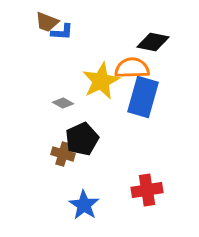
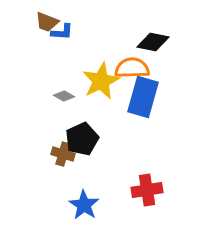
gray diamond: moved 1 px right, 7 px up
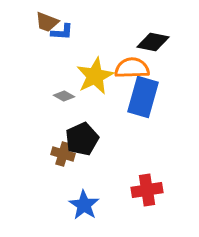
yellow star: moved 6 px left, 5 px up
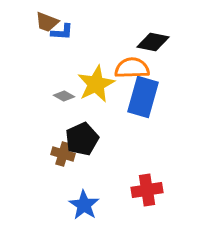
yellow star: moved 1 px right, 8 px down
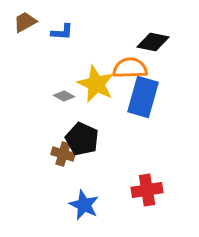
brown trapezoid: moved 22 px left; rotated 130 degrees clockwise
orange semicircle: moved 2 px left
yellow star: rotated 21 degrees counterclockwise
black pentagon: rotated 24 degrees counterclockwise
blue star: rotated 8 degrees counterclockwise
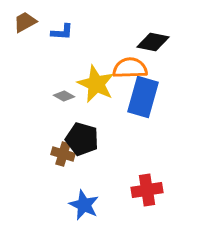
black pentagon: rotated 8 degrees counterclockwise
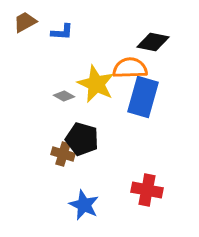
red cross: rotated 20 degrees clockwise
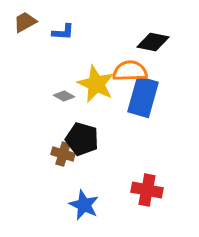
blue L-shape: moved 1 px right
orange semicircle: moved 3 px down
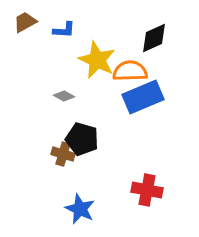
blue L-shape: moved 1 px right, 2 px up
black diamond: moved 1 px right, 4 px up; rotated 36 degrees counterclockwise
yellow star: moved 1 px right, 24 px up
blue rectangle: rotated 51 degrees clockwise
blue star: moved 4 px left, 4 px down
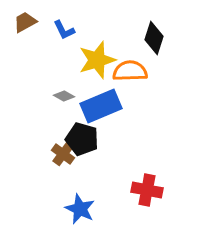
blue L-shape: rotated 60 degrees clockwise
black diamond: rotated 48 degrees counterclockwise
yellow star: rotated 30 degrees clockwise
blue rectangle: moved 42 px left, 9 px down
brown cross: rotated 20 degrees clockwise
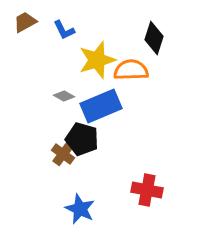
orange semicircle: moved 1 px right, 1 px up
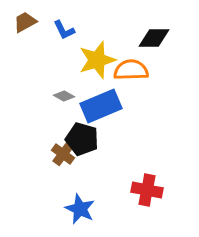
black diamond: rotated 72 degrees clockwise
